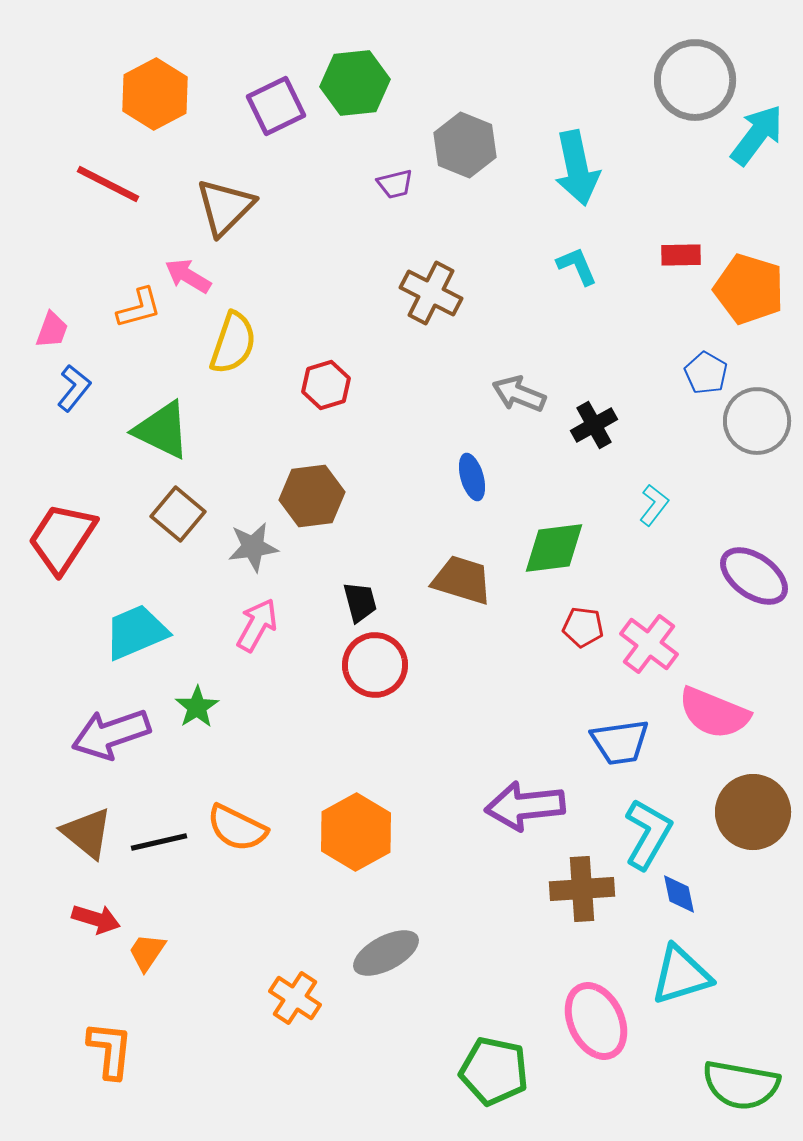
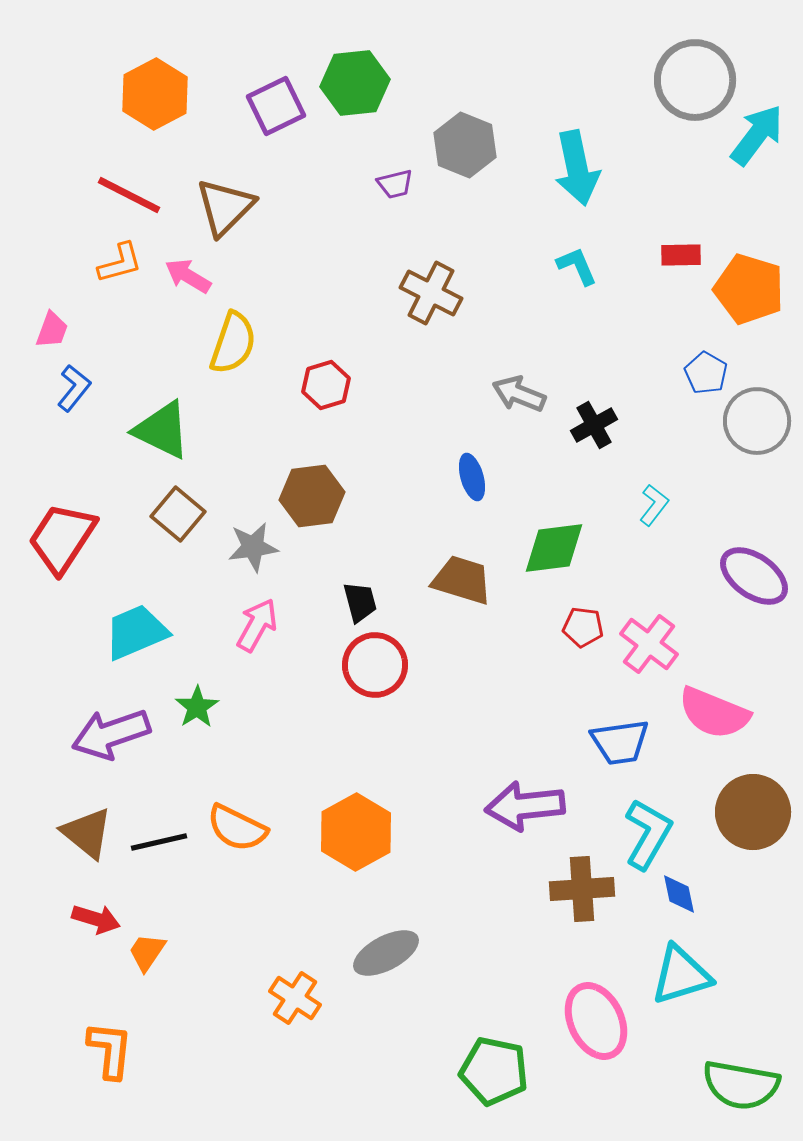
red line at (108, 184): moved 21 px right, 11 px down
orange L-shape at (139, 308): moved 19 px left, 45 px up
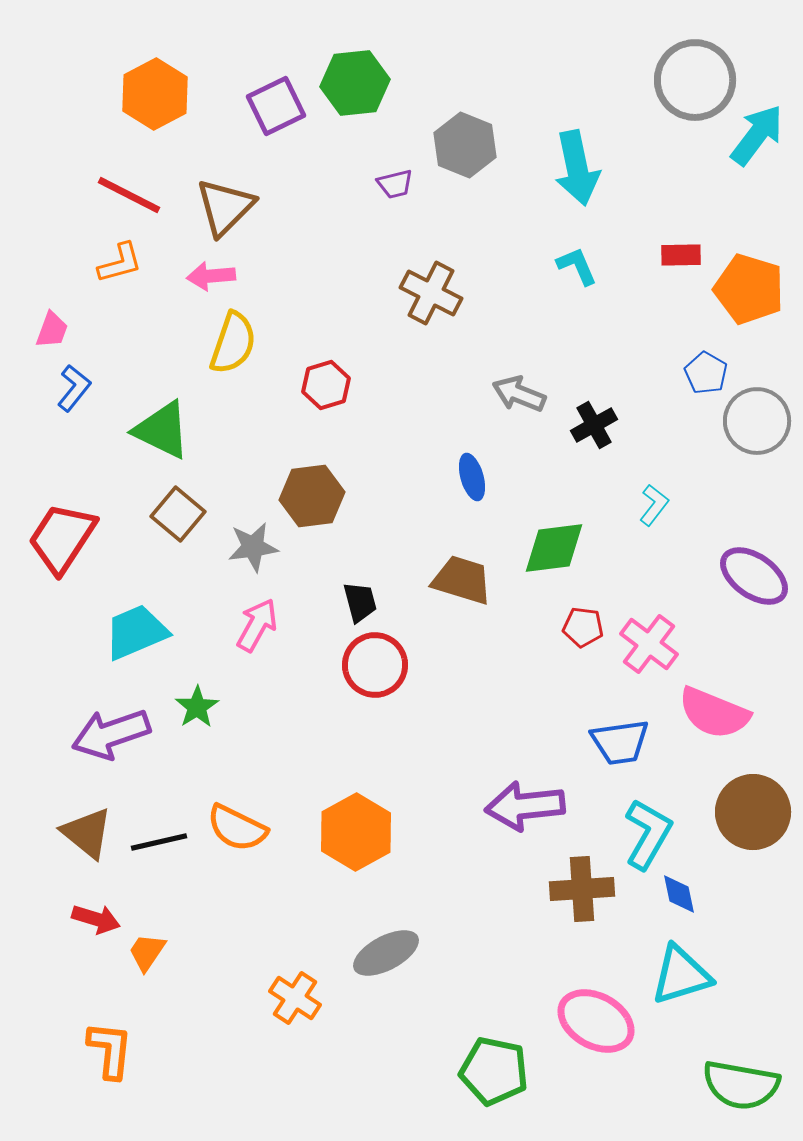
pink arrow at (188, 276): moved 23 px right; rotated 36 degrees counterclockwise
pink ellipse at (596, 1021): rotated 36 degrees counterclockwise
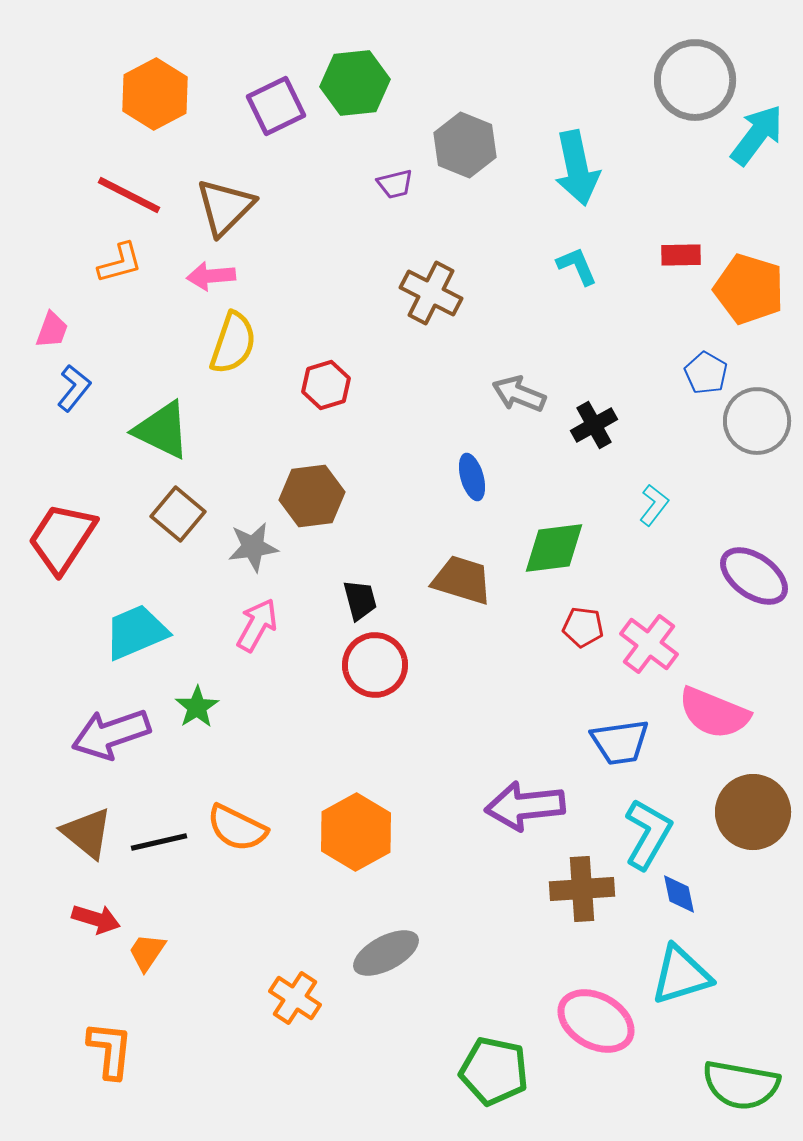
black trapezoid at (360, 602): moved 2 px up
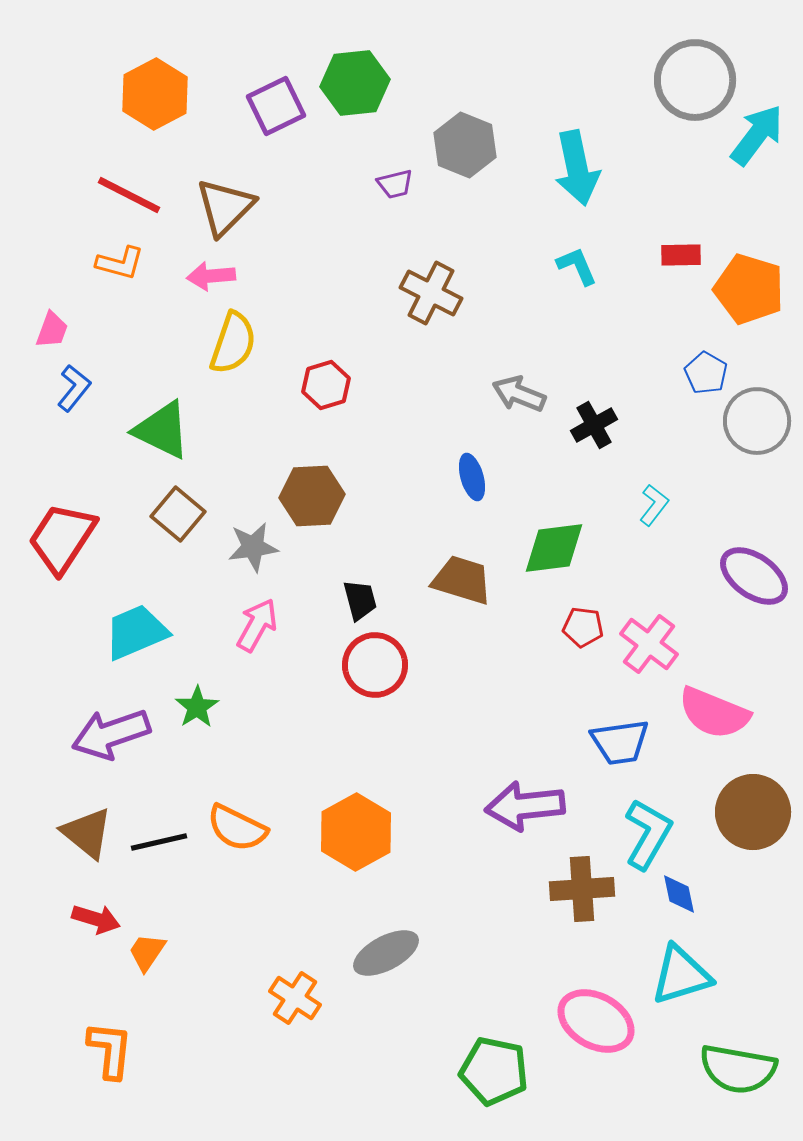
orange L-shape at (120, 263): rotated 30 degrees clockwise
brown hexagon at (312, 496): rotated 4 degrees clockwise
green semicircle at (741, 1085): moved 3 px left, 16 px up
